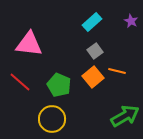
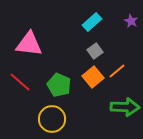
orange line: rotated 54 degrees counterclockwise
green arrow: moved 9 px up; rotated 32 degrees clockwise
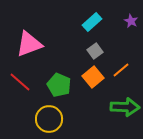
pink triangle: rotated 28 degrees counterclockwise
orange line: moved 4 px right, 1 px up
yellow circle: moved 3 px left
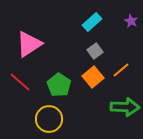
pink triangle: rotated 12 degrees counterclockwise
green pentagon: rotated 10 degrees clockwise
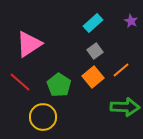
cyan rectangle: moved 1 px right, 1 px down
yellow circle: moved 6 px left, 2 px up
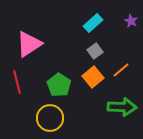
red line: moved 3 px left; rotated 35 degrees clockwise
green arrow: moved 3 px left
yellow circle: moved 7 px right, 1 px down
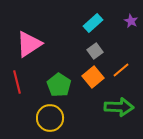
green arrow: moved 3 px left
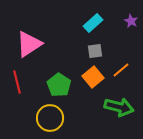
gray square: rotated 28 degrees clockwise
green arrow: rotated 12 degrees clockwise
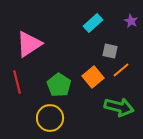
gray square: moved 15 px right; rotated 21 degrees clockwise
